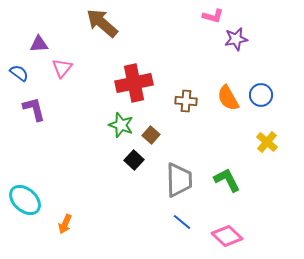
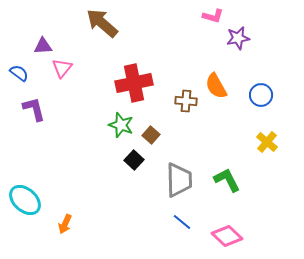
purple star: moved 2 px right, 1 px up
purple triangle: moved 4 px right, 2 px down
orange semicircle: moved 12 px left, 12 px up
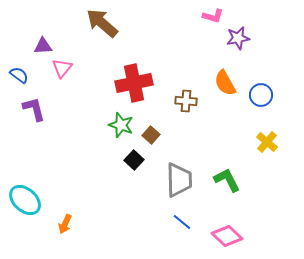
blue semicircle: moved 2 px down
orange semicircle: moved 9 px right, 3 px up
